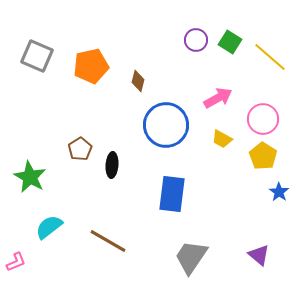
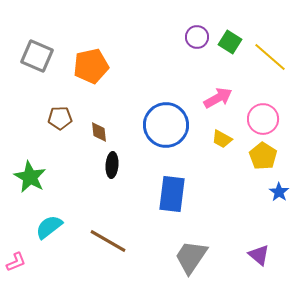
purple circle: moved 1 px right, 3 px up
brown diamond: moved 39 px left, 51 px down; rotated 20 degrees counterclockwise
brown pentagon: moved 20 px left, 31 px up; rotated 30 degrees clockwise
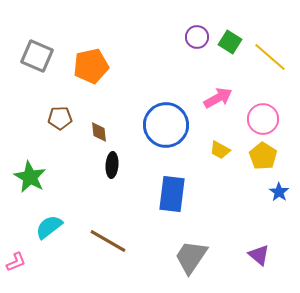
yellow trapezoid: moved 2 px left, 11 px down
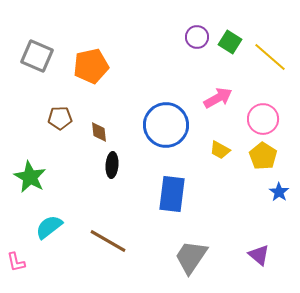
pink L-shape: rotated 100 degrees clockwise
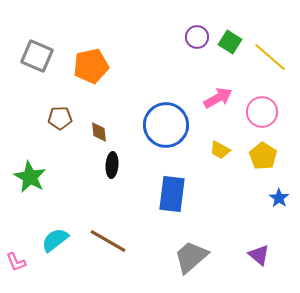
pink circle: moved 1 px left, 7 px up
blue star: moved 6 px down
cyan semicircle: moved 6 px right, 13 px down
gray trapezoid: rotated 15 degrees clockwise
pink L-shape: rotated 10 degrees counterclockwise
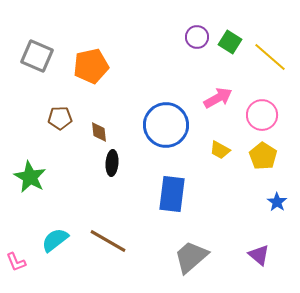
pink circle: moved 3 px down
black ellipse: moved 2 px up
blue star: moved 2 px left, 4 px down
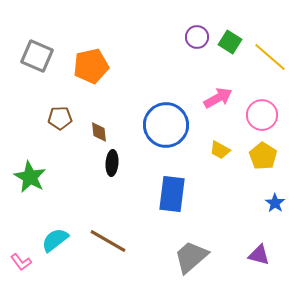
blue star: moved 2 px left, 1 px down
purple triangle: rotated 25 degrees counterclockwise
pink L-shape: moved 5 px right; rotated 15 degrees counterclockwise
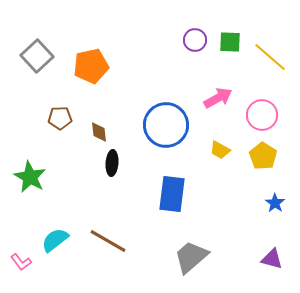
purple circle: moved 2 px left, 3 px down
green square: rotated 30 degrees counterclockwise
gray square: rotated 24 degrees clockwise
purple triangle: moved 13 px right, 4 px down
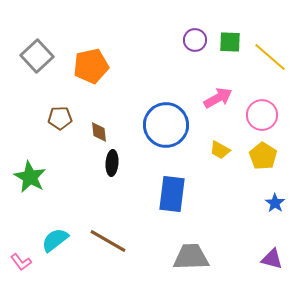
gray trapezoid: rotated 39 degrees clockwise
